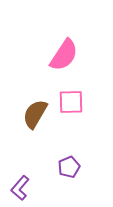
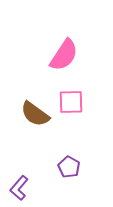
brown semicircle: rotated 84 degrees counterclockwise
purple pentagon: rotated 20 degrees counterclockwise
purple L-shape: moved 1 px left
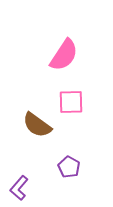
brown semicircle: moved 2 px right, 11 px down
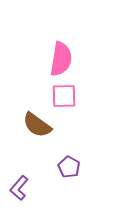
pink semicircle: moved 3 px left, 4 px down; rotated 24 degrees counterclockwise
pink square: moved 7 px left, 6 px up
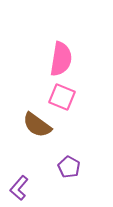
pink square: moved 2 px left, 1 px down; rotated 24 degrees clockwise
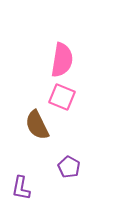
pink semicircle: moved 1 px right, 1 px down
brown semicircle: rotated 28 degrees clockwise
purple L-shape: moved 2 px right; rotated 30 degrees counterclockwise
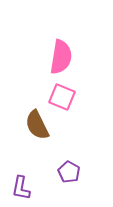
pink semicircle: moved 1 px left, 3 px up
purple pentagon: moved 5 px down
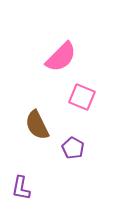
pink semicircle: rotated 36 degrees clockwise
pink square: moved 20 px right
purple pentagon: moved 4 px right, 24 px up
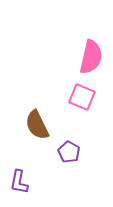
pink semicircle: moved 30 px right; rotated 32 degrees counterclockwise
purple pentagon: moved 4 px left, 4 px down
purple L-shape: moved 2 px left, 6 px up
